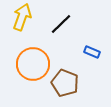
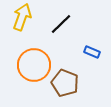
orange circle: moved 1 px right, 1 px down
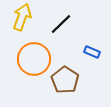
orange circle: moved 6 px up
brown pentagon: moved 3 px up; rotated 12 degrees clockwise
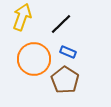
blue rectangle: moved 24 px left
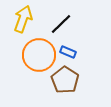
yellow arrow: moved 1 px right, 2 px down
orange circle: moved 5 px right, 4 px up
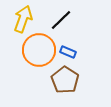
black line: moved 4 px up
orange circle: moved 5 px up
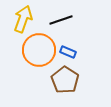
black line: rotated 25 degrees clockwise
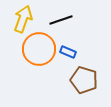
orange circle: moved 1 px up
brown pentagon: moved 19 px right; rotated 16 degrees counterclockwise
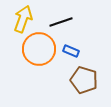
black line: moved 2 px down
blue rectangle: moved 3 px right, 1 px up
